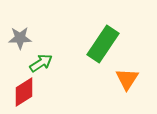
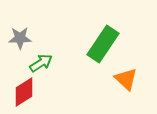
orange triangle: moved 1 px left; rotated 20 degrees counterclockwise
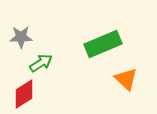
gray star: moved 1 px right, 1 px up
green rectangle: rotated 33 degrees clockwise
red diamond: moved 2 px down
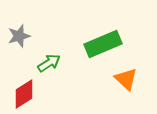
gray star: moved 2 px left, 1 px up; rotated 15 degrees counterclockwise
green arrow: moved 8 px right
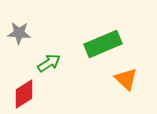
gray star: moved 3 px up; rotated 20 degrees clockwise
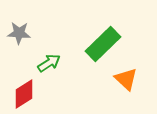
green rectangle: rotated 21 degrees counterclockwise
